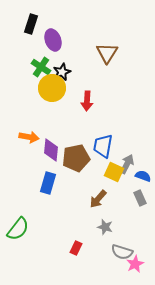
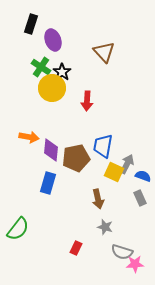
brown triangle: moved 3 px left, 1 px up; rotated 15 degrees counterclockwise
black star: rotated 12 degrees counterclockwise
brown arrow: rotated 54 degrees counterclockwise
pink star: rotated 24 degrees clockwise
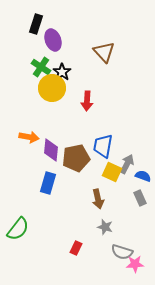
black rectangle: moved 5 px right
yellow square: moved 2 px left
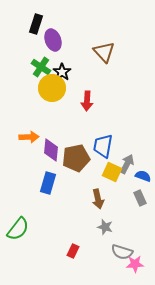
orange arrow: rotated 12 degrees counterclockwise
red rectangle: moved 3 px left, 3 px down
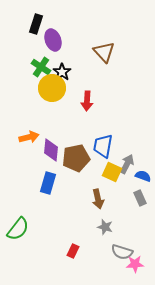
orange arrow: rotated 12 degrees counterclockwise
